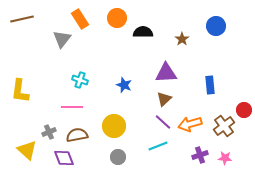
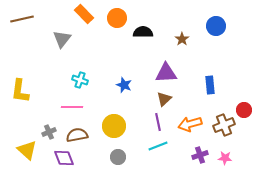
orange rectangle: moved 4 px right, 5 px up; rotated 12 degrees counterclockwise
purple line: moved 5 px left; rotated 36 degrees clockwise
brown cross: moved 1 px up; rotated 15 degrees clockwise
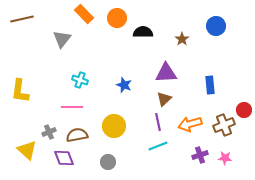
gray circle: moved 10 px left, 5 px down
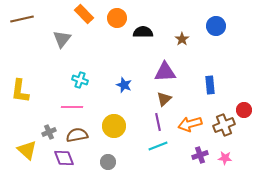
purple triangle: moved 1 px left, 1 px up
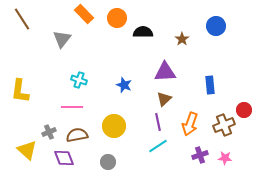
brown line: rotated 70 degrees clockwise
cyan cross: moved 1 px left
orange arrow: rotated 55 degrees counterclockwise
cyan line: rotated 12 degrees counterclockwise
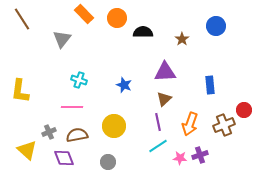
pink star: moved 45 px left
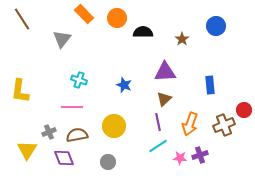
yellow triangle: rotated 20 degrees clockwise
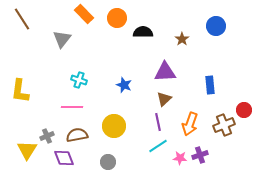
gray cross: moved 2 px left, 4 px down
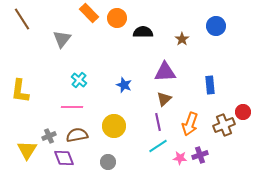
orange rectangle: moved 5 px right, 1 px up
cyan cross: rotated 21 degrees clockwise
red circle: moved 1 px left, 2 px down
gray cross: moved 2 px right
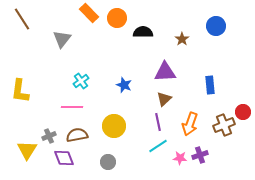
cyan cross: moved 2 px right, 1 px down; rotated 14 degrees clockwise
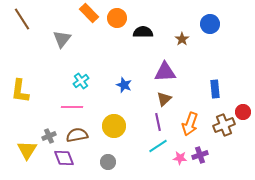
blue circle: moved 6 px left, 2 px up
blue rectangle: moved 5 px right, 4 px down
